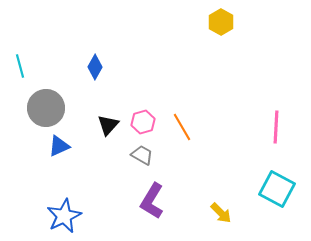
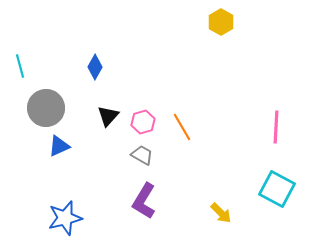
black triangle: moved 9 px up
purple L-shape: moved 8 px left
blue star: moved 1 px right, 2 px down; rotated 12 degrees clockwise
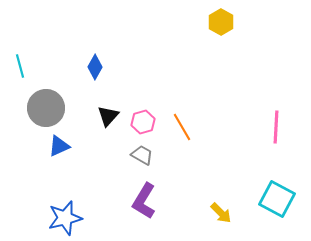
cyan square: moved 10 px down
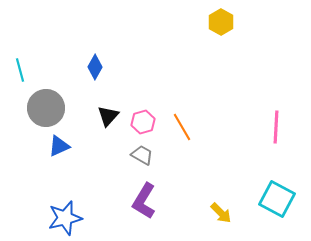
cyan line: moved 4 px down
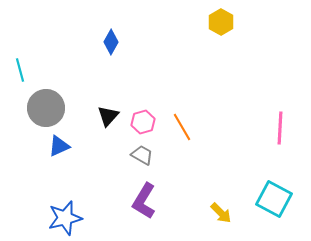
blue diamond: moved 16 px right, 25 px up
pink line: moved 4 px right, 1 px down
cyan square: moved 3 px left
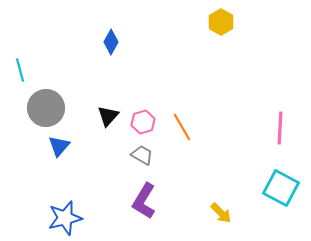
blue triangle: rotated 25 degrees counterclockwise
cyan square: moved 7 px right, 11 px up
